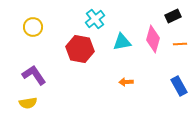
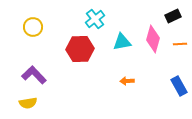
red hexagon: rotated 12 degrees counterclockwise
purple L-shape: rotated 10 degrees counterclockwise
orange arrow: moved 1 px right, 1 px up
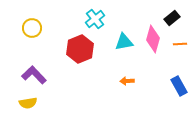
black rectangle: moved 1 px left, 2 px down; rotated 14 degrees counterclockwise
yellow circle: moved 1 px left, 1 px down
cyan triangle: moved 2 px right
red hexagon: rotated 20 degrees counterclockwise
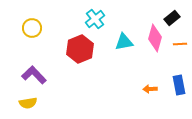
pink diamond: moved 2 px right, 1 px up
orange arrow: moved 23 px right, 8 px down
blue rectangle: moved 1 px up; rotated 18 degrees clockwise
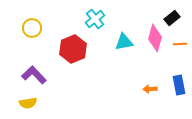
red hexagon: moved 7 px left
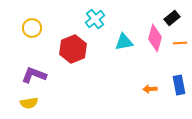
orange line: moved 1 px up
purple L-shape: rotated 25 degrees counterclockwise
yellow semicircle: moved 1 px right
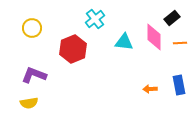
pink diamond: moved 1 px left, 1 px up; rotated 16 degrees counterclockwise
cyan triangle: rotated 18 degrees clockwise
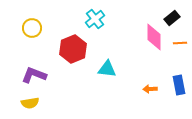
cyan triangle: moved 17 px left, 27 px down
yellow semicircle: moved 1 px right
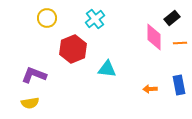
yellow circle: moved 15 px right, 10 px up
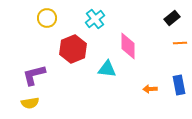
pink diamond: moved 26 px left, 9 px down
purple L-shape: rotated 35 degrees counterclockwise
